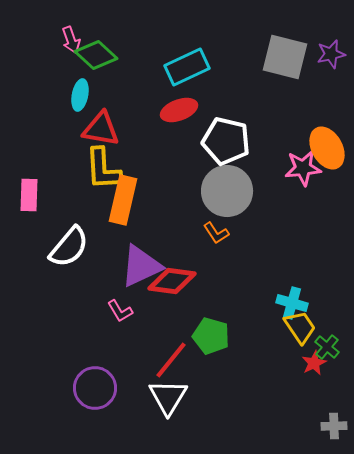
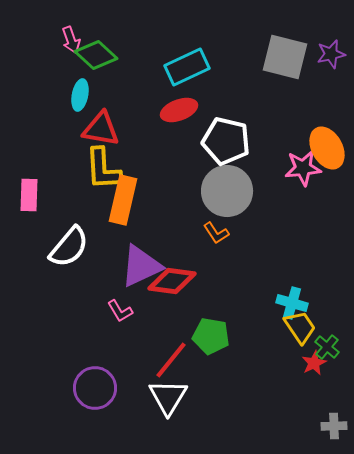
green pentagon: rotated 6 degrees counterclockwise
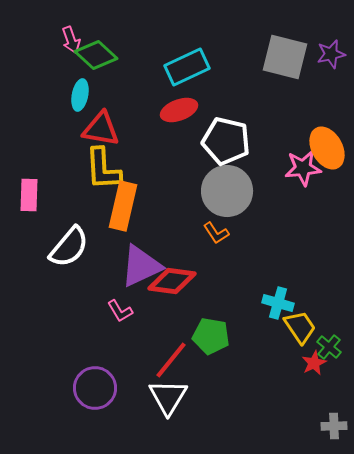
orange rectangle: moved 6 px down
cyan cross: moved 14 px left
green cross: moved 2 px right
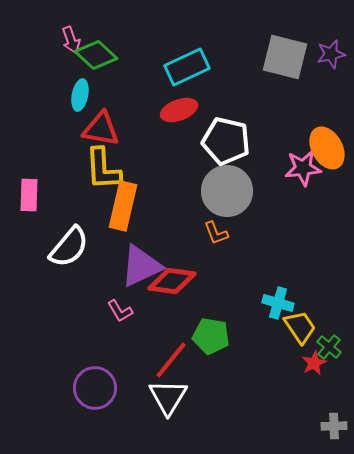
orange L-shape: rotated 12 degrees clockwise
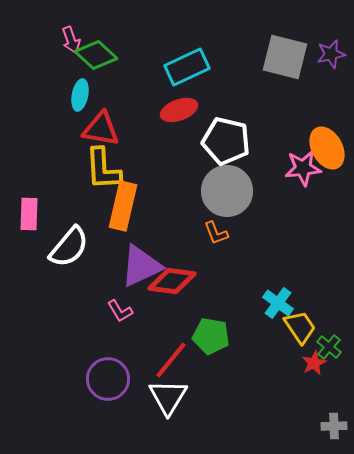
pink rectangle: moved 19 px down
cyan cross: rotated 20 degrees clockwise
purple circle: moved 13 px right, 9 px up
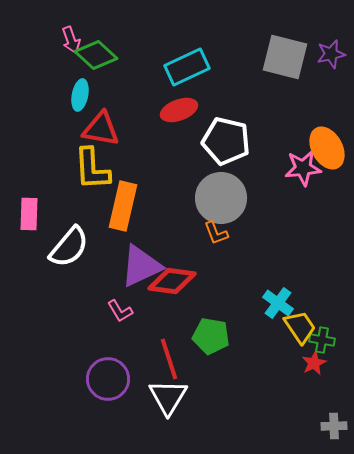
yellow L-shape: moved 11 px left
gray circle: moved 6 px left, 7 px down
green cross: moved 7 px left, 7 px up; rotated 30 degrees counterclockwise
red line: moved 2 px left, 1 px up; rotated 57 degrees counterclockwise
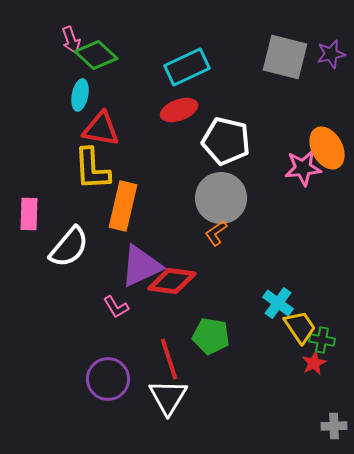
orange L-shape: rotated 76 degrees clockwise
pink L-shape: moved 4 px left, 4 px up
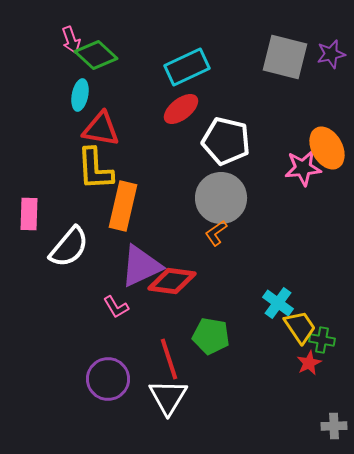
red ellipse: moved 2 px right, 1 px up; rotated 18 degrees counterclockwise
yellow L-shape: moved 3 px right
red star: moved 5 px left
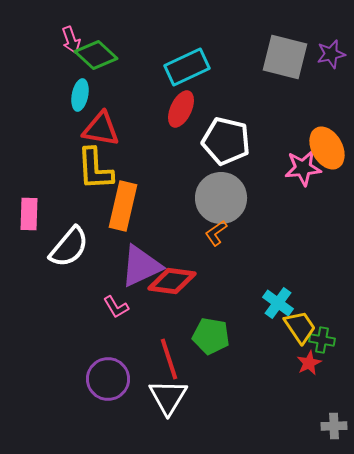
red ellipse: rotated 27 degrees counterclockwise
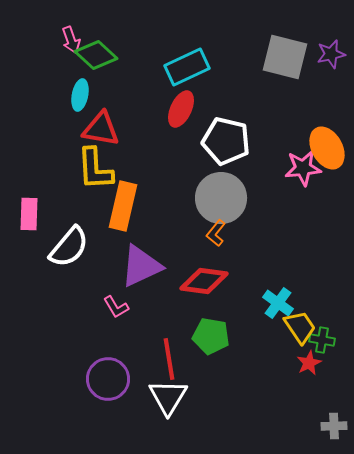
orange L-shape: rotated 16 degrees counterclockwise
red diamond: moved 32 px right
red line: rotated 9 degrees clockwise
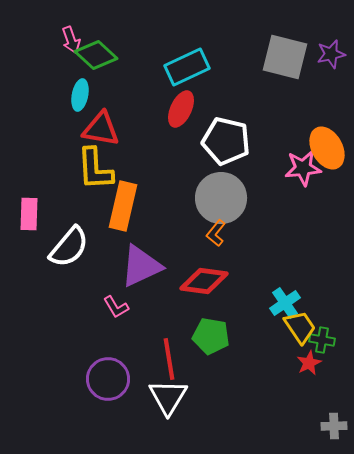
cyan cross: moved 7 px right; rotated 20 degrees clockwise
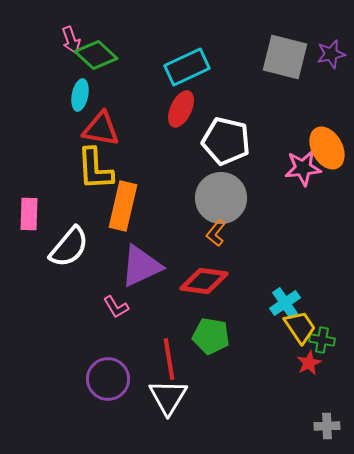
gray cross: moved 7 px left
